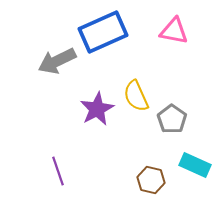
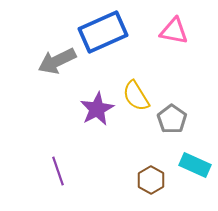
yellow semicircle: rotated 8 degrees counterclockwise
brown hexagon: rotated 16 degrees clockwise
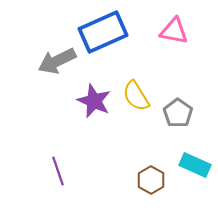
purple star: moved 3 px left, 8 px up; rotated 20 degrees counterclockwise
gray pentagon: moved 6 px right, 6 px up
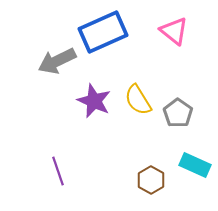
pink triangle: rotated 28 degrees clockwise
yellow semicircle: moved 2 px right, 4 px down
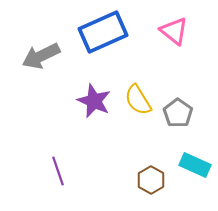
gray arrow: moved 16 px left, 5 px up
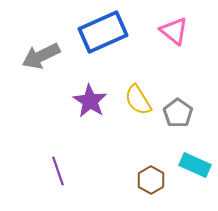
purple star: moved 4 px left; rotated 8 degrees clockwise
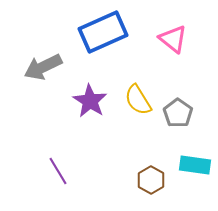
pink triangle: moved 1 px left, 8 px down
gray arrow: moved 2 px right, 11 px down
cyan rectangle: rotated 16 degrees counterclockwise
purple line: rotated 12 degrees counterclockwise
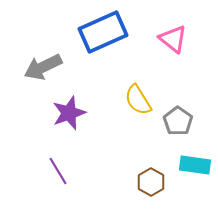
purple star: moved 21 px left, 12 px down; rotated 20 degrees clockwise
gray pentagon: moved 8 px down
brown hexagon: moved 2 px down
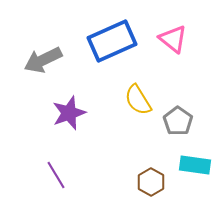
blue rectangle: moved 9 px right, 9 px down
gray arrow: moved 7 px up
purple line: moved 2 px left, 4 px down
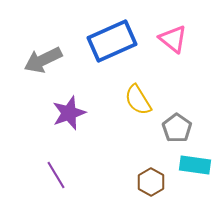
gray pentagon: moved 1 px left, 7 px down
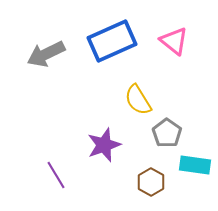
pink triangle: moved 1 px right, 2 px down
gray arrow: moved 3 px right, 6 px up
purple star: moved 35 px right, 32 px down
gray pentagon: moved 10 px left, 5 px down
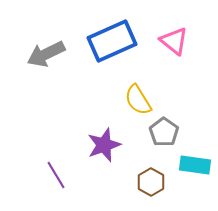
gray pentagon: moved 3 px left, 1 px up
